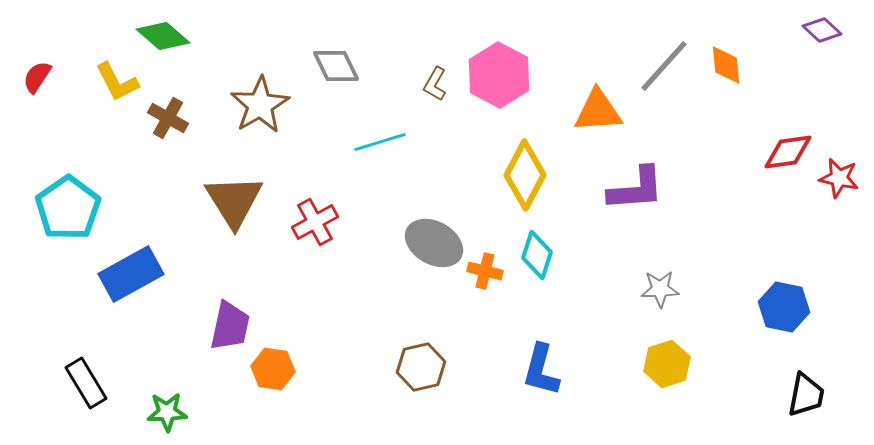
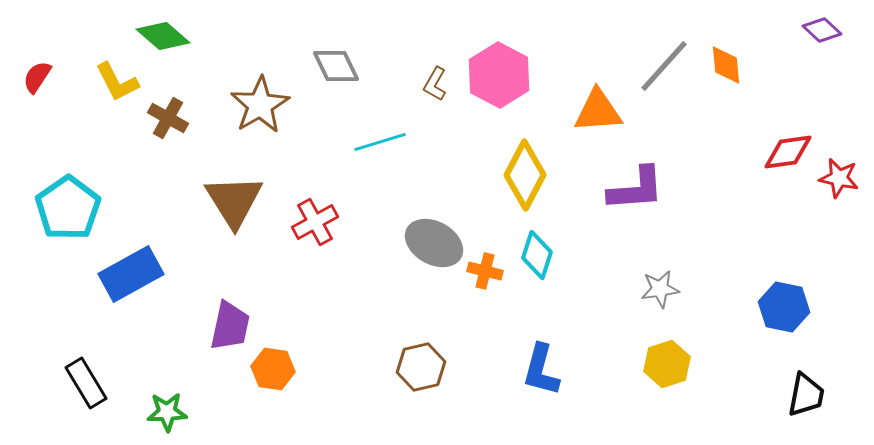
gray star: rotated 6 degrees counterclockwise
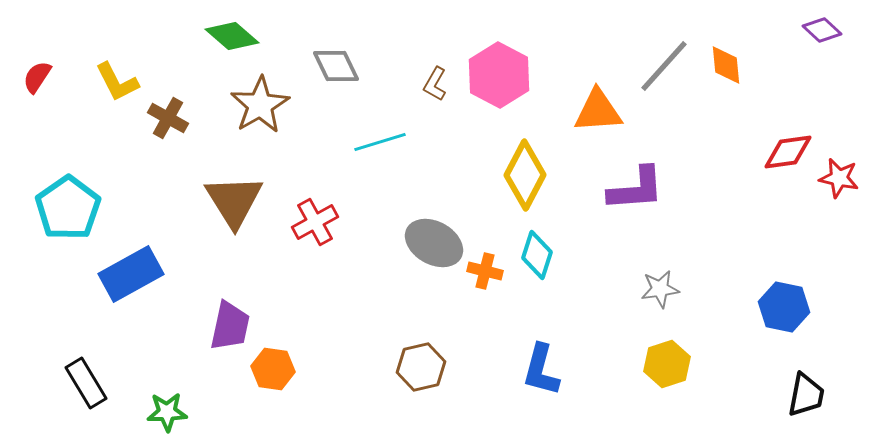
green diamond: moved 69 px right
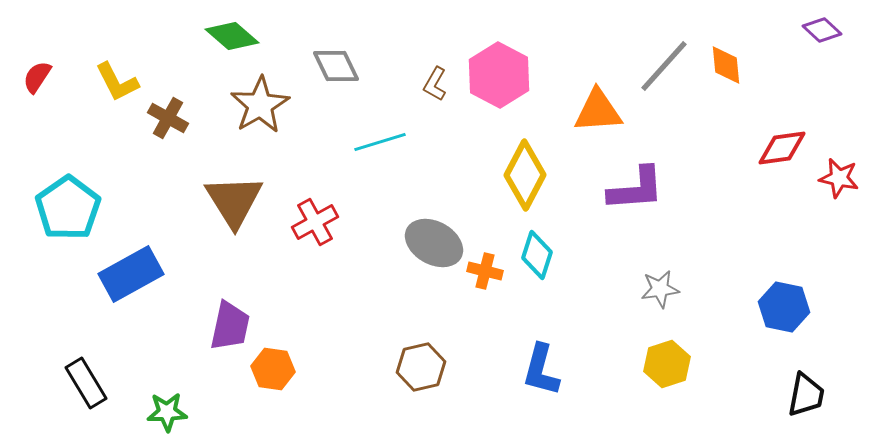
red diamond: moved 6 px left, 4 px up
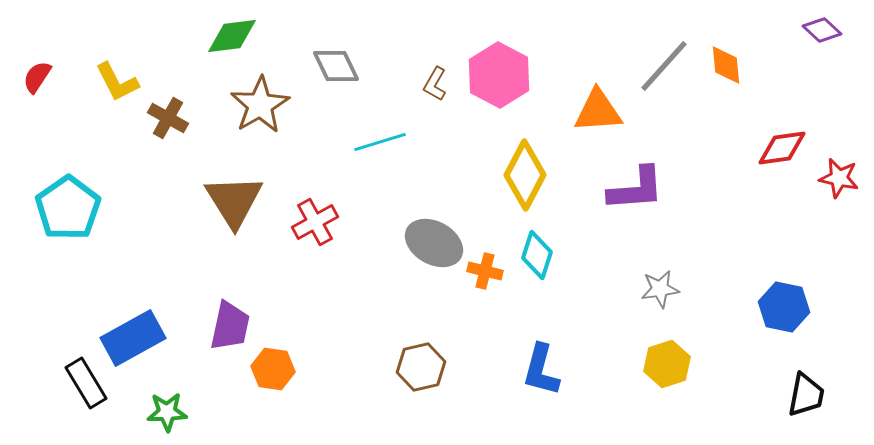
green diamond: rotated 48 degrees counterclockwise
blue rectangle: moved 2 px right, 64 px down
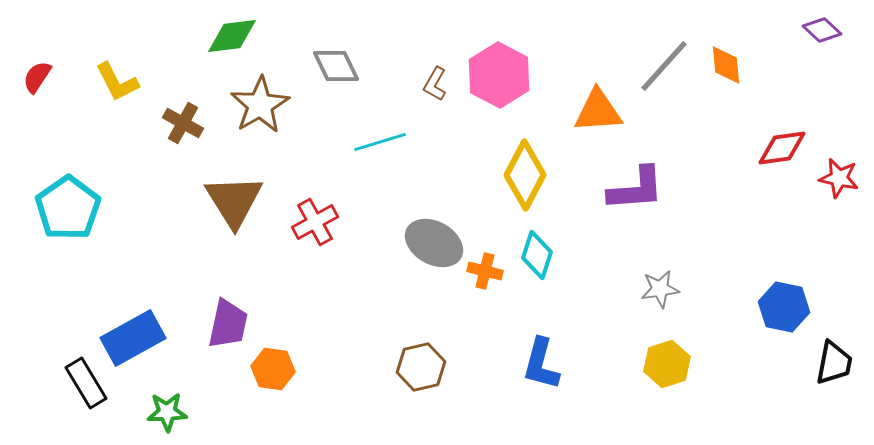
brown cross: moved 15 px right, 5 px down
purple trapezoid: moved 2 px left, 2 px up
blue L-shape: moved 6 px up
black trapezoid: moved 28 px right, 32 px up
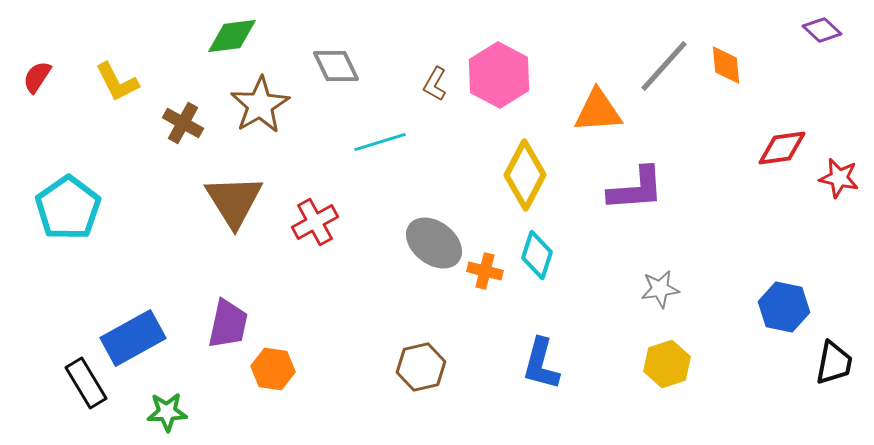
gray ellipse: rotated 8 degrees clockwise
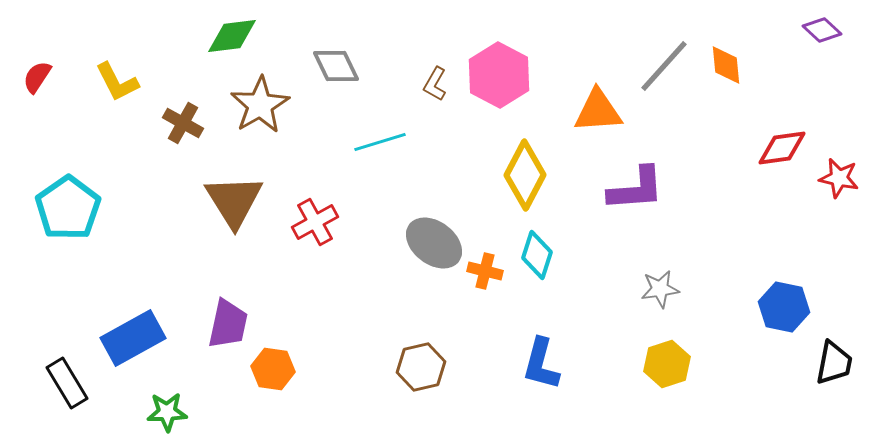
black rectangle: moved 19 px left
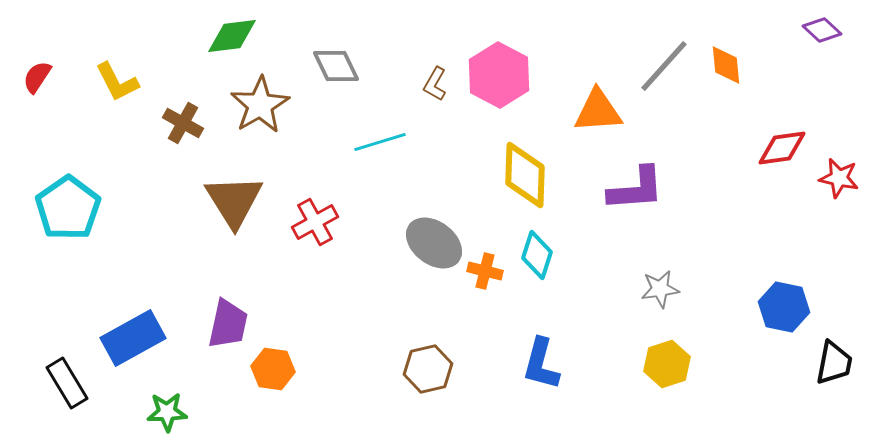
yellow diamond: rotated 26 degrees counterclockwise
brown hexagon: moved 7 px right, 2 px down
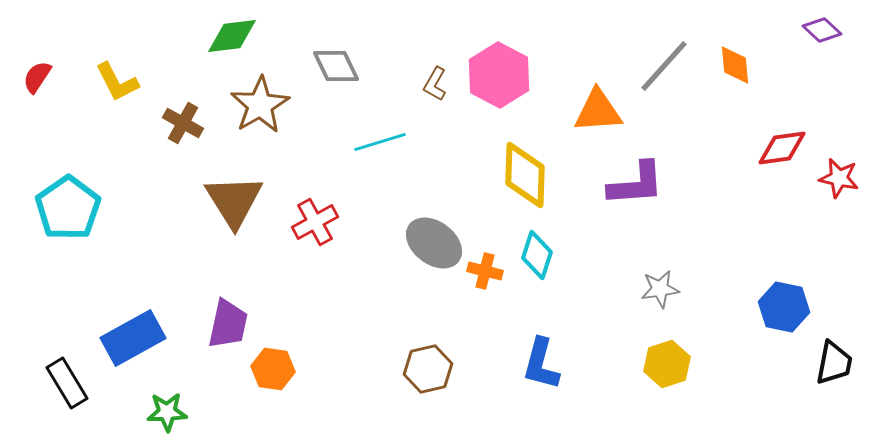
orange diamond: moved 9 px right
purple L-shape: moved 5 px up
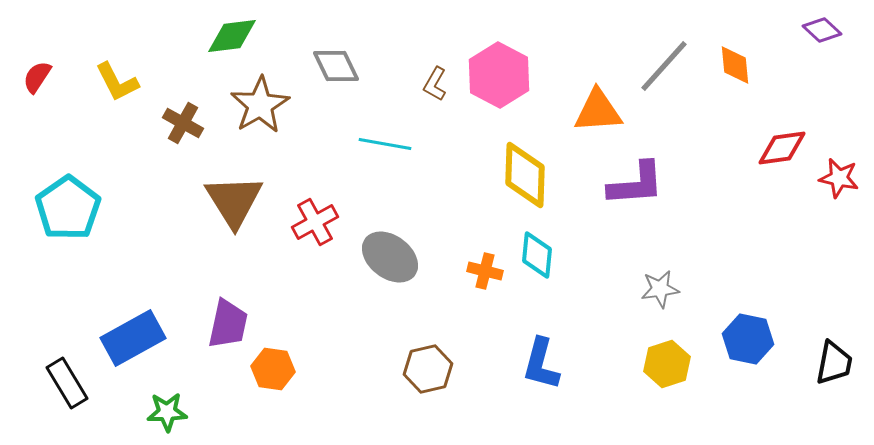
cyan line: moved 5 px right, 2 px down; rotated 27 degrees clockwise
gray ellipse: moved 44 px left, 14 px down
cyan diamond: rotated 12 degrees counterclockwise
blue hexagon: moved 36 px left, 32 px down
